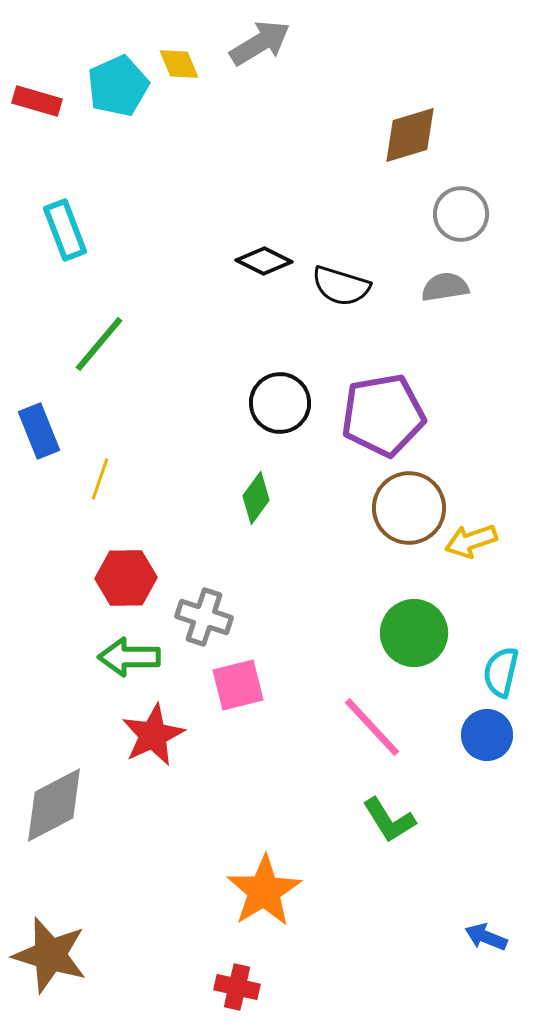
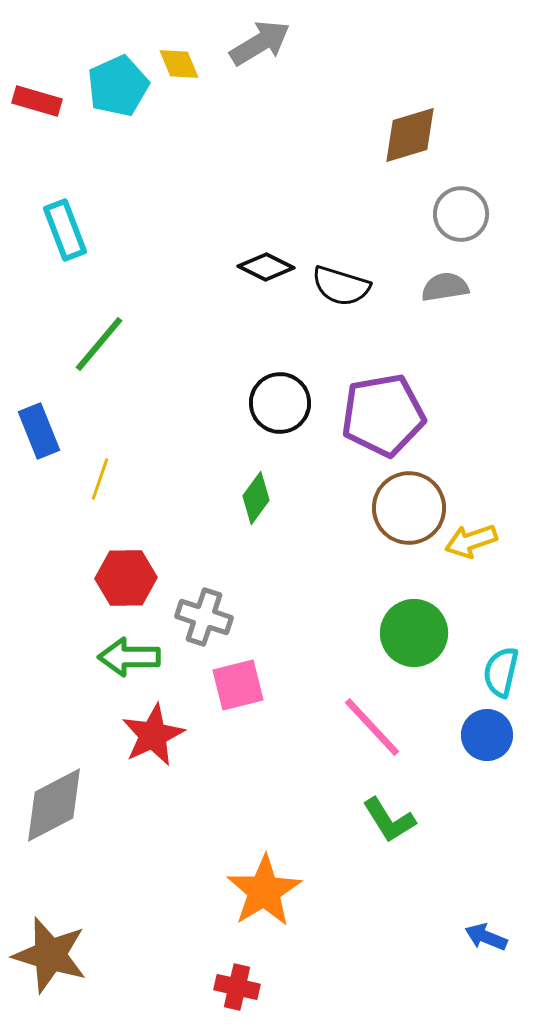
black diamond: moved 2 px right, 6 px down
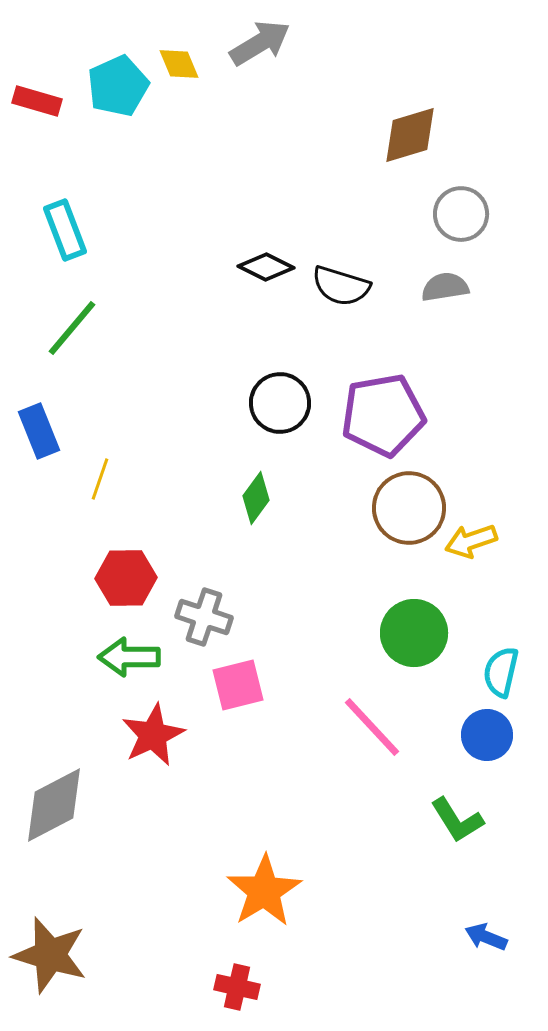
green line: moved 27 px left, 16 px up
green L-shape: moved 68 px right
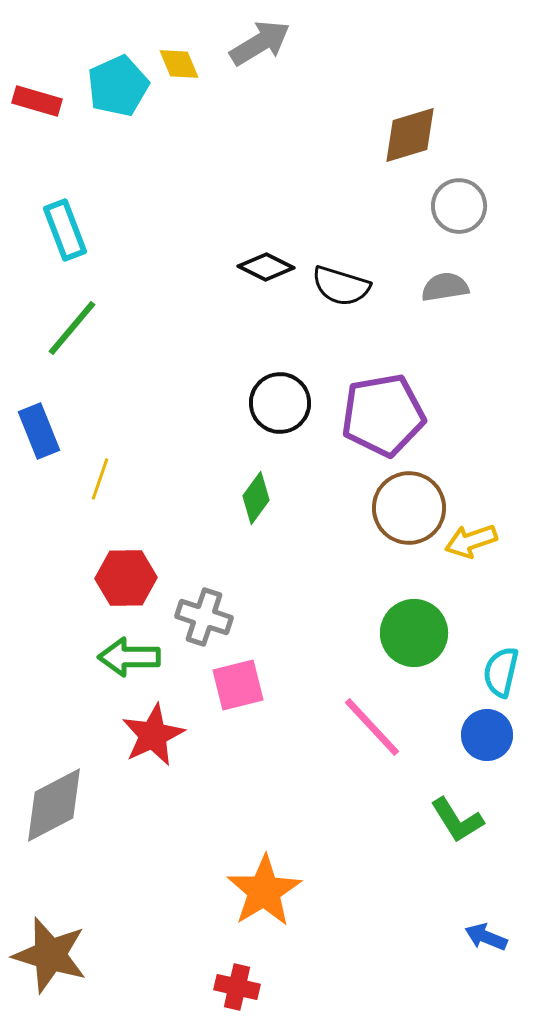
gray circle: moved 2 px left, 8 px up
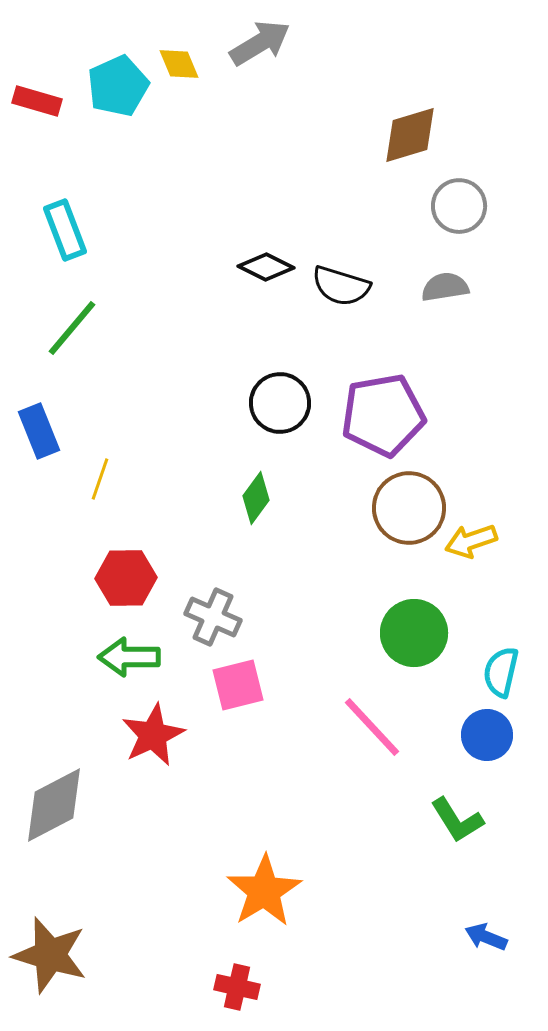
gray cross: moved 9 px right; rotated 6 degrees clockwise
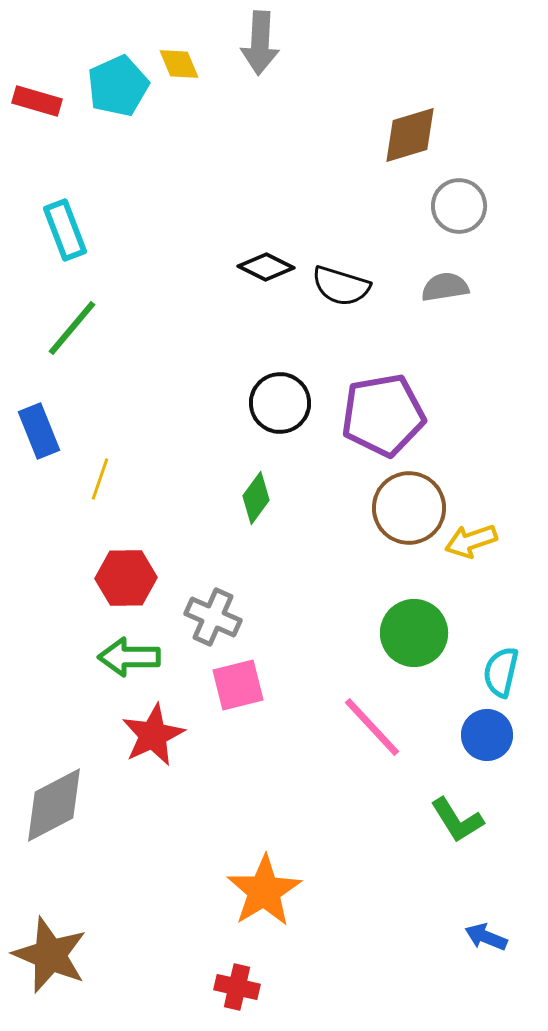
gray arrow: rotated 124 degrees clockwise
brown star: rotated 6 degrees clockwise
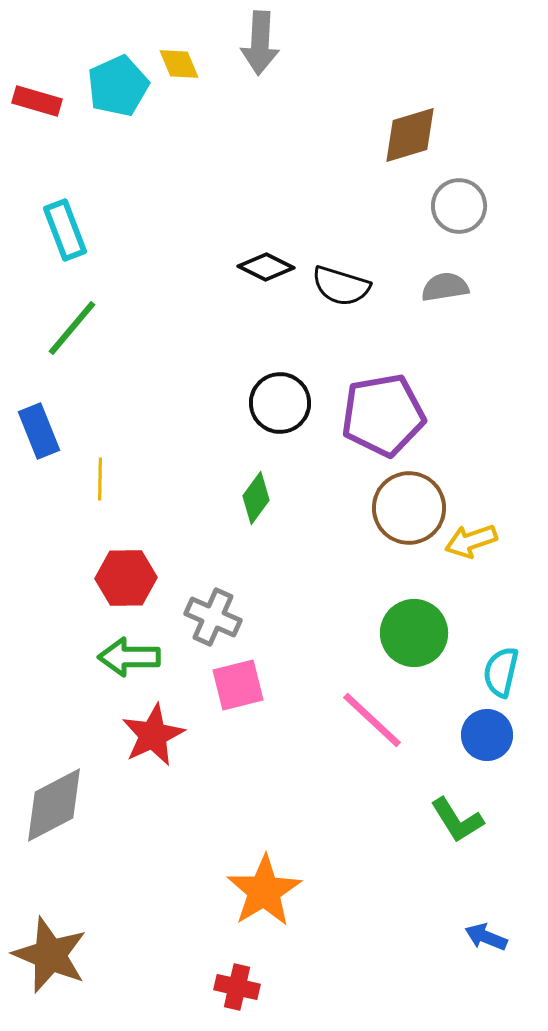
yellow line: rotated 18 degrees counterclockwise
pink line: moved 7 px up; rotated 4 degrees counterclockwise
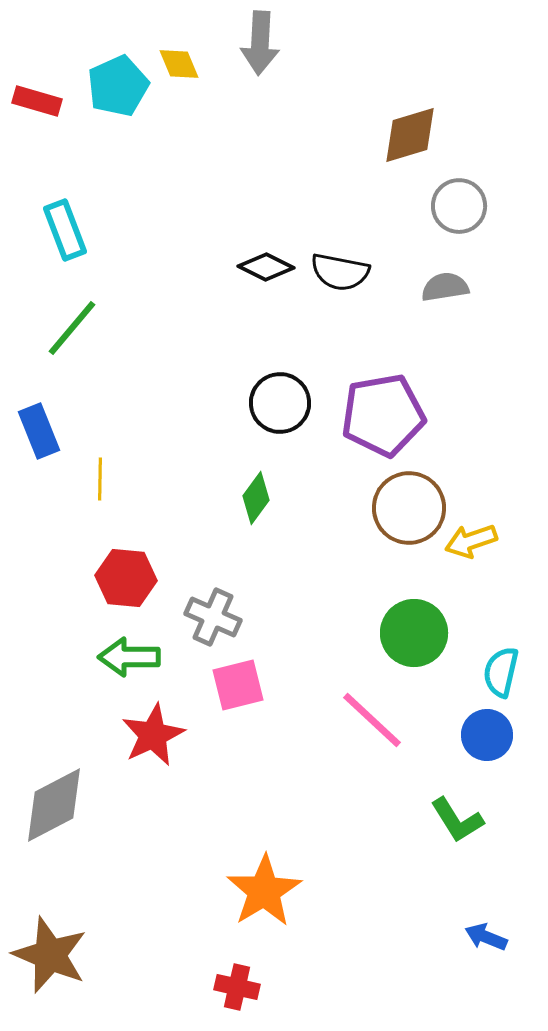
black semicircle: moved 1 px left, 14 px up; rotated 6 degrees counterclockwise
red hexagon: rotated 6 degrees clockwise
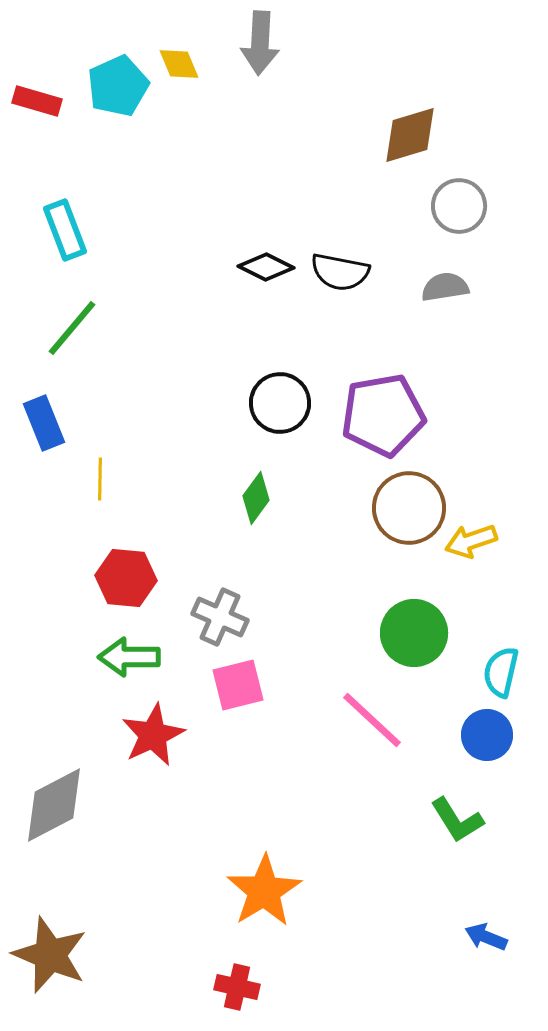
blue rectangle: moved 5 px right, 8 px up
gray cross: moved 7 px right
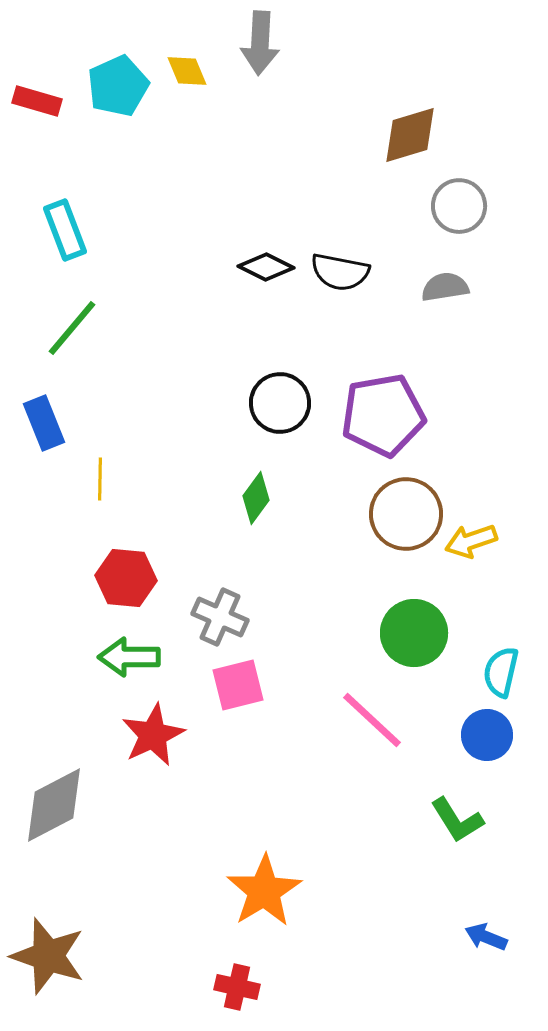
yellow diamond: moved 8 px right, 7 px down
brown circle: moved 3 px left, 6 px down
brown star: moved 2 px left, 1 px down; rotated 4 degrees counterclockwise
